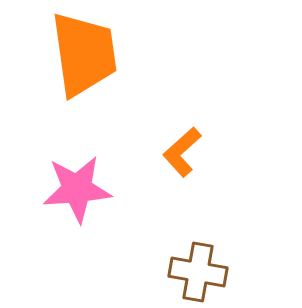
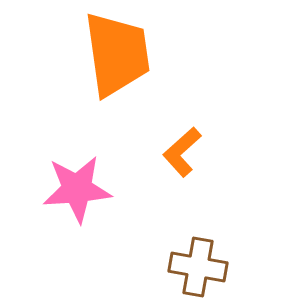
orange trapezoid: moved 33 px right
brown cross: moved 5 px up
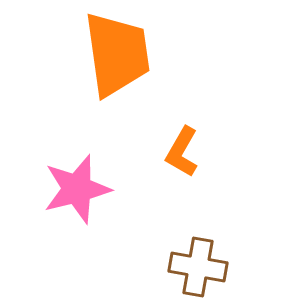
orange L-shape: rotated 18 degrees counterclockwise
pink star: rotated 10 degrees counterclockwise
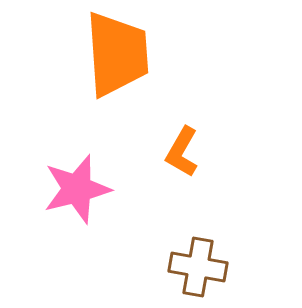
orange trapezoid: rotated 4 degrees clockwise
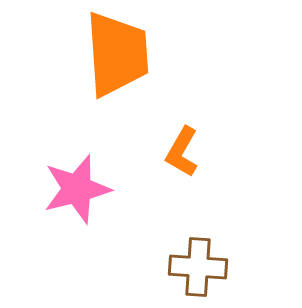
brown cross: rotated 6 degrees counterclockwise
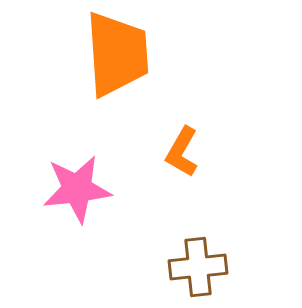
pink star: rotated 8 degrees clockwise
brown cross: rotated 10 degrees counterclockwise
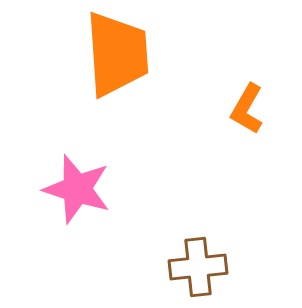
orange L-shape: moved 65 px right, 43 px up
pink star: rotated 24 degrees clockwise
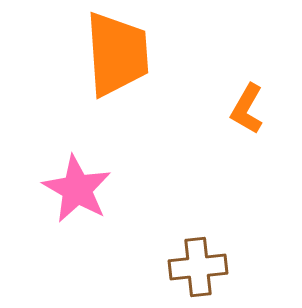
pink star: rotated 12 degrees clockwise
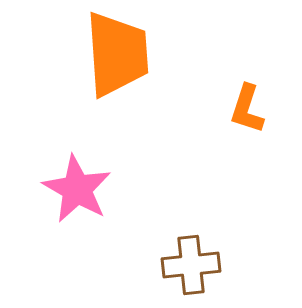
orange L-shape: rotated 12 degrees counterclockwise
brown cross: moved 7 px left, 2 px up
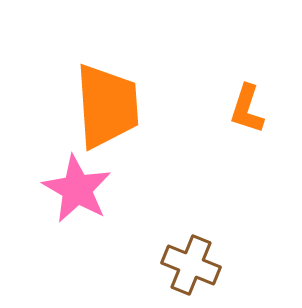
orange trapezoid: moved 10 px left, 52 px down
brown cross: rotated 28 degrees clockwise
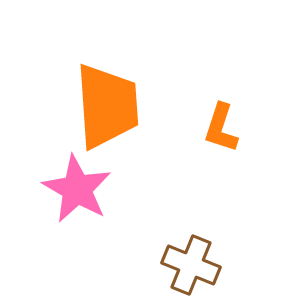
orange L-shape: moved 26 px left, 19 px down
